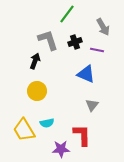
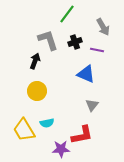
red L-shape: rotated 80 degrees clockwise
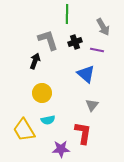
green line: rotated 36 degrees counterclockwise
blue triangle: rotated 18 degrees clockwise
yellow circle: moved 5 px right, 2 px down
cyan semicircle: moved 1 px right, 3 px up
red L-shape: moved 1 px right, 2 px up; rotated 70 degrees counterclockwise
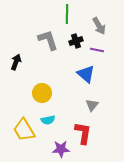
gray arrow: moved 4 px left, 1 px up
black cross: moved 1 px right, 1 px up
black arrow: moved 19 px left, 1 px down
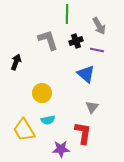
gray triangle: moved 2 px down
